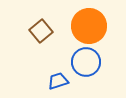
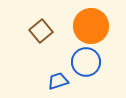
orange circle: moved 2 px right
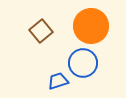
blue circle: moved 3 px left, 1 px down
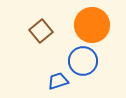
orange circle: moved 1 px right, 1 px up
blue circle: moved 2 px up
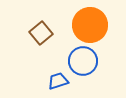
orange circle: moved 2 px left
brown square: moved 2 px down
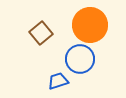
blue circle: moved 3 px left, 2 px up
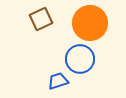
orange circle: moved 2 px up
brown square: moved 14 px up; rotated 15 degrees clockwise
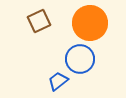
brown square: moved 2 px left, 2 px down
blue trapezoid: rotated 20 degrees counterclockwise
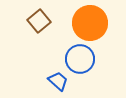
brown square: rotated 15 degrees counterclockwise
blue trapezoid: rotated 80 degrees clockwise
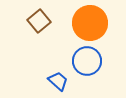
blue circle: moved 7 px right, 2 px down
